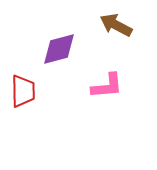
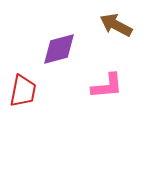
red trapezoid: rotated 12 degrees clockwise
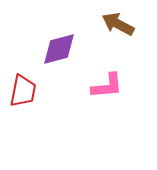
brown arrow: moved 2 px right, 1 px up
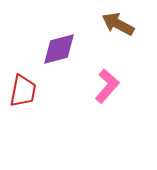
pink L-shape: rotated 44 degrees counterclockwise
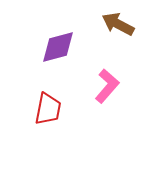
purple diamond: moved 1 px left, 2 px up
red trapezoid: moved 25 px right, 18 px down
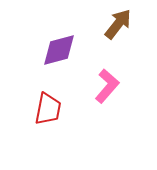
brown arrow: rotated 100 degrees clockwise
purple diamond: moved 1 px right, 3 px down
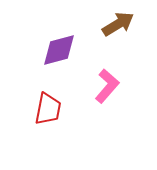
brown arrow: rotated 20 degrees clockwise
